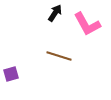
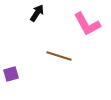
black arrow: moved 18 px left
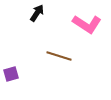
pink L-shape: rotated 28 degrees counterclockwise
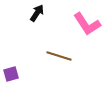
pink L-shape: rotated 24 degrees clockwise
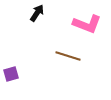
pink L-shape: rotated 36 degrees counterclockwise
brown line: moved 9 px right
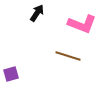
pink L-shape: moved 5 px left
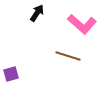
pink L-shape: rotated 20 degrees clockwise
